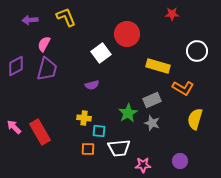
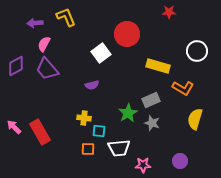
red star: moved 3 px left, 2 px up
purple arrow: moved 5 px right, 3 px down
purple trapezoid: rotated 125 degrees clockwise
gray rectangle: moved 1 px left
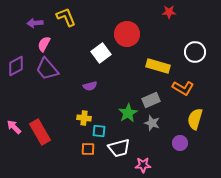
white circle: moved 2 px left, 1 px down
purple semicircle: moved 2 px left, 1 px down
white trapezoid: rotated 10 degrees counterclockwise
purple circle: moved 18 px up
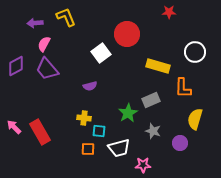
orange L-shape: rotated 60 degrees clockwise
gray star: moved 1 px right, 8 px down
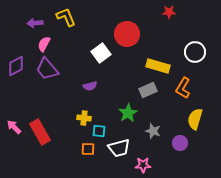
orange L-shape: rotated 30 degrees clockwise
gray rectangle: moved 3 px left, 10 px up
